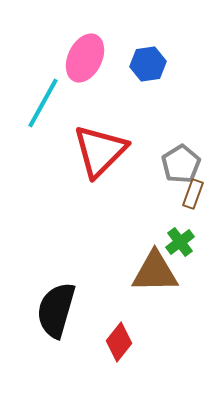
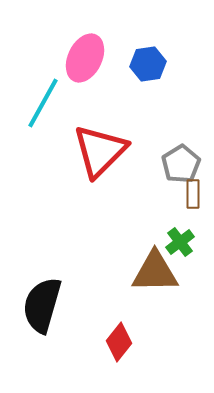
brown rectangle: rotated 20 degrees counterclockwise
black semicircle: moved 14 px left, 5 px up
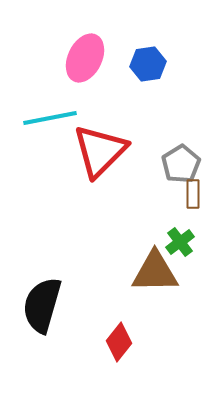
cyan line: moved 7 px right, 15 px down; rotated 50 degrees clockwise
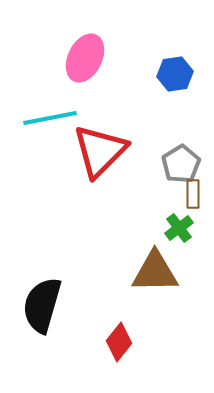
blue hexagon: moved 27 px right, 10 px down
green cross: moved 1 px left, 14 px up
